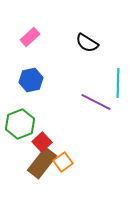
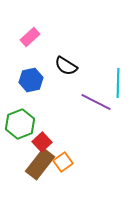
black semicircle: moved 21 px left, 23 px down
brown rectangle: moved 2 px left, 1 px down
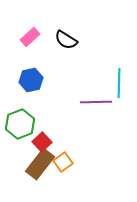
black semicircle: moved 26 px up
cyan line: moved 1 px right
purple line: rotated 28 degrees counterclockwise
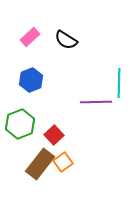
blue hexagon: rotated 10 degrees counterclockwise
red square: moved 12 px right, 7 px up
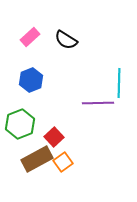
purple line: moved 2 px right, 1 px down
red square: moved 2 px down
brown rectangle: moved 3 px left, 5 px up; rotated 24 degrees clockwise
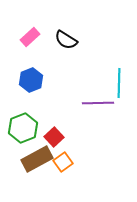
green hexagon: moved 3 px right, 4 px down
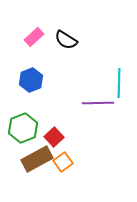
pink rectangle: moved 4 px right
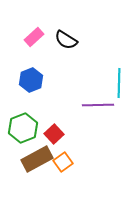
purple line: moved 2 px down
red square: moved 3 px up
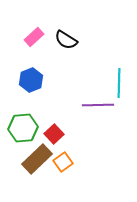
green hexagon: rotated 16 degrees clockwise
brown rectangle: rotated 16 degrees counterclockwise
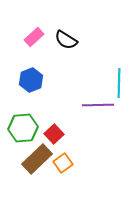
orange square: moved 1 px down
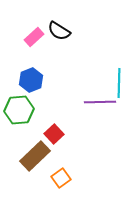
black semicircle: moved 7 px left, 9 px up
purple line: moved 2 px right, 3 px up
green hexagon: moved 4 px left, 18 px up
brown rectangle: moved 2 px left, 3 px up
orange square: moved 2 px left, 15 px down
